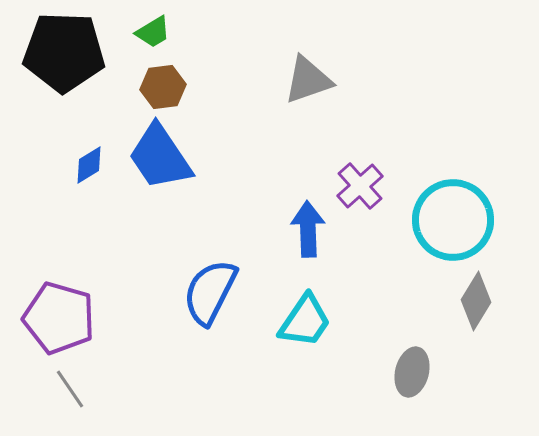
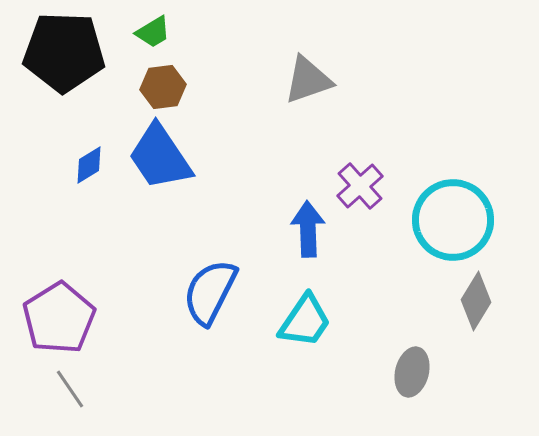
purple pentagon: rotated 24 degrees clockwise
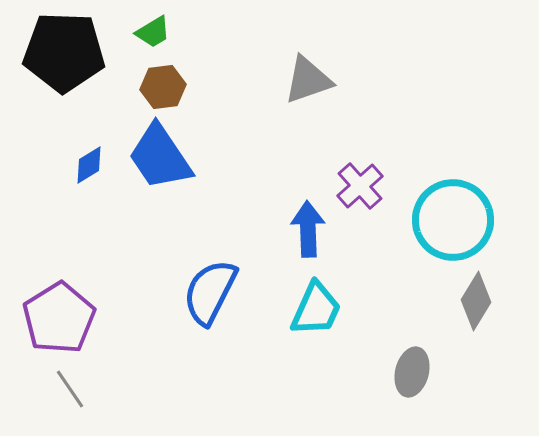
cyan trapezoid: moved 11 px right, 12 px up; rotated 10 degrees counterclockwise
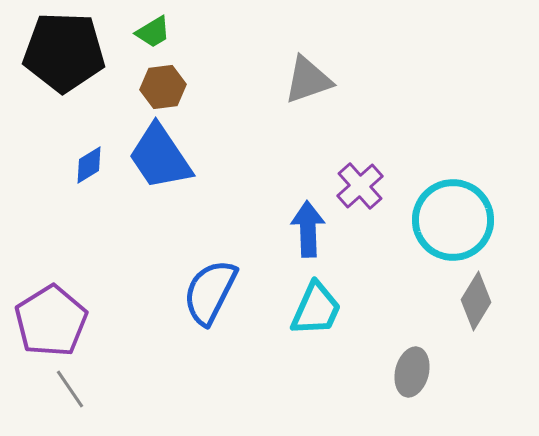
purple pentagon: moved 8 px left, 3 px down
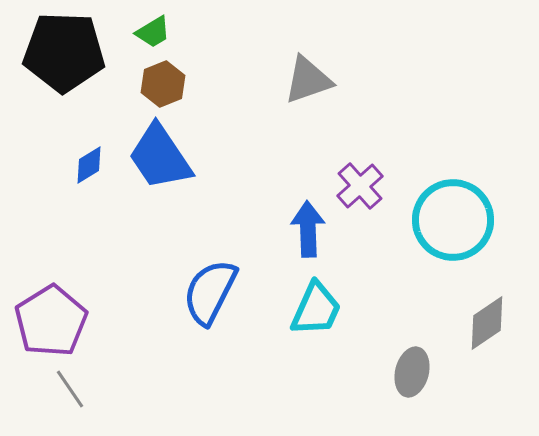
brown hexagon: moved 3 px up; rotated 15 degrees counterclockwise
gray diamond: moved 11 px right, 22 px down; rotated 24 degrees clockwise
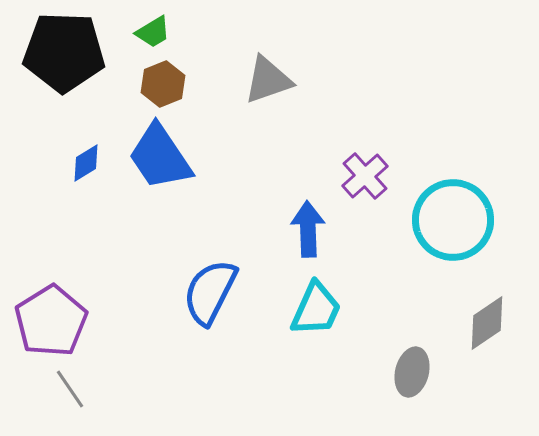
gray triangle: moved 40 px left
blue diamond: moved 3 px left, 2 px up
purple cross: moved 5 px right, 10 px up
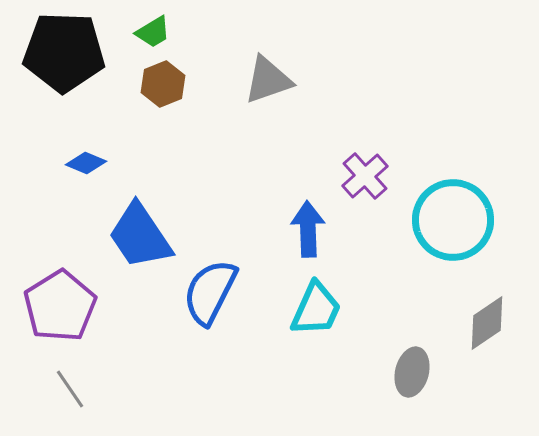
blue trapezoid: moved 20 px left, 79 px down
blue diamond: rotated 54 degrees clockwise
purple pentagon: moved 9 px right, 15 px up
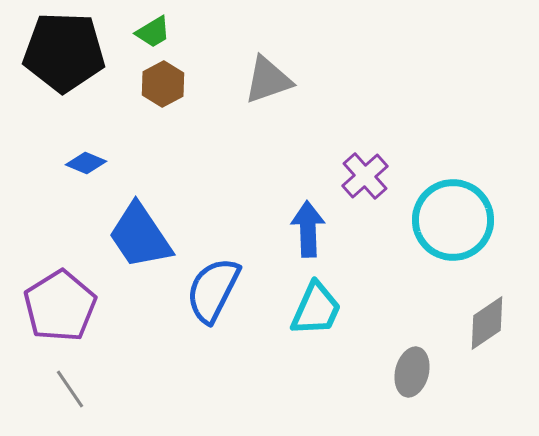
brown hexagon: rotated 6 degrees counterclockwise
blue semicircle: moved 3 px right, 2 px up
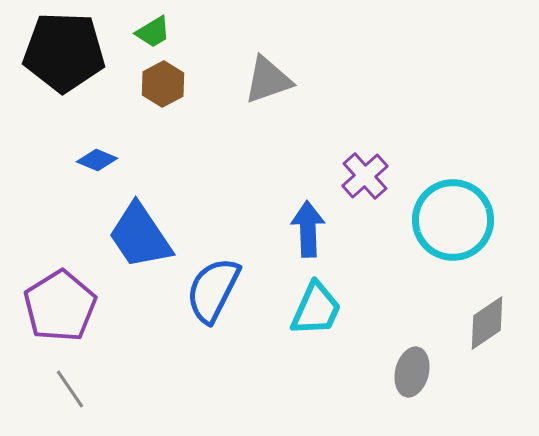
blue diamond: moved 11 px right, 3 px up
